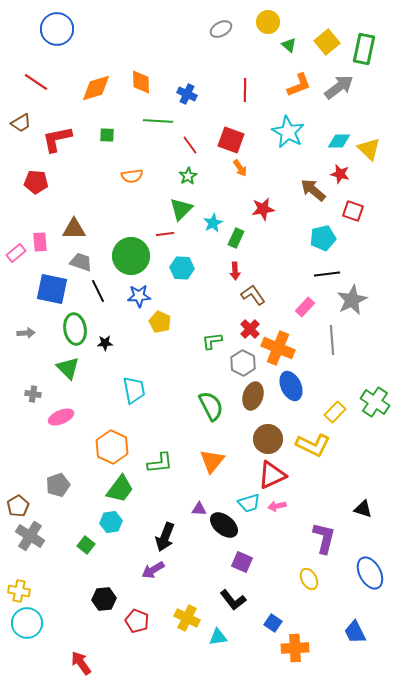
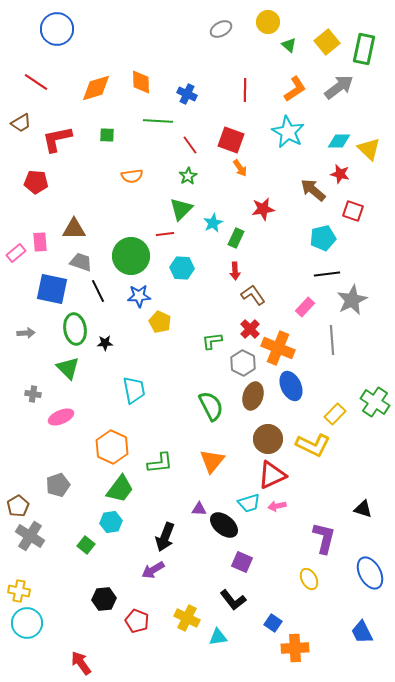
orange L-shape at (299, 85): moved 4 px left, 4 px down; rotated 12 degrees counterclockwise
yellow rectangle at (335, 412): moved 2 px down
blue trapezoid at (355, 632): moved 7 px right
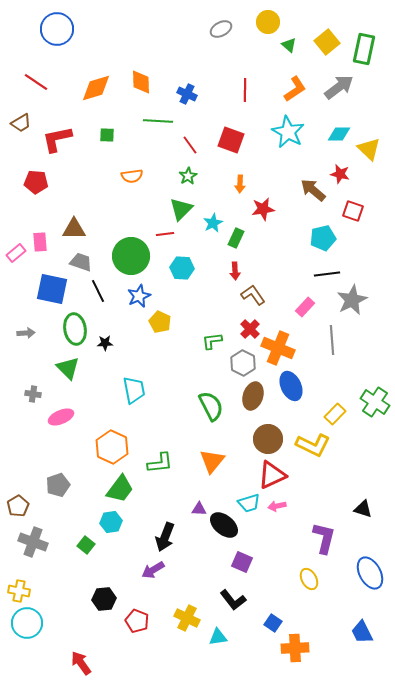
cyan diamond at (339, 141): moved 7 px up
orange arrow at (240, 168): moved 16 px down; rotated 36 degrees clockwise
blue star at (139, 296): rotated 20 degrees counterclockwise
gray cross at (30, 536): moved 3 px right, 6 px down; rotated 12 degrees counterclockwise
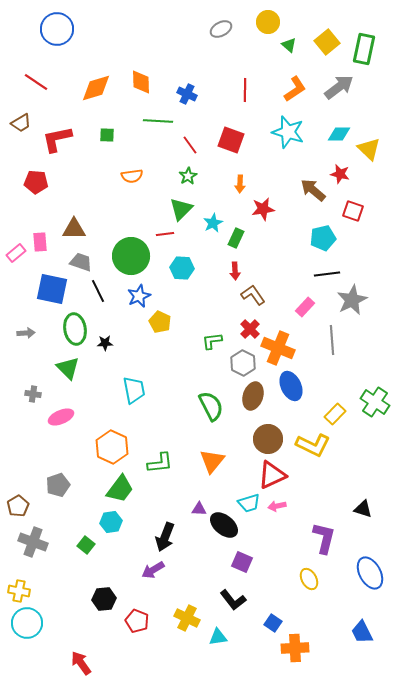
cyan star at (288, 132): rotated 12 degrees counterclockwise
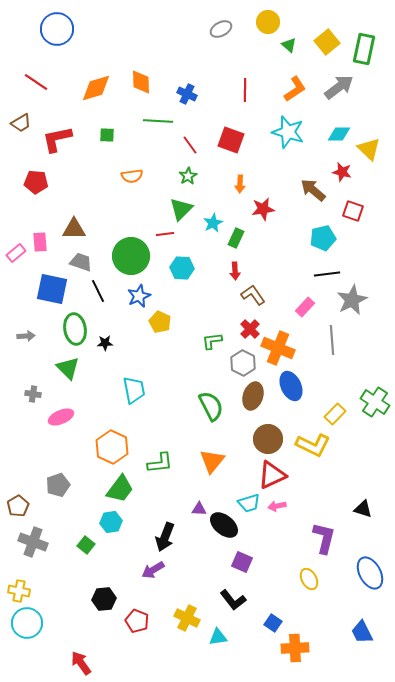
red star at (340, 174): moved 2 px right, 2 px up
gray arrow at (26, 333): moved 3 px down
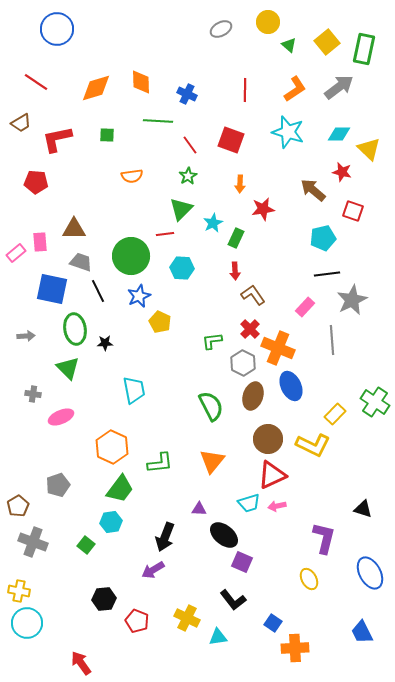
black ellipse at (224, 525): moved 10 px down
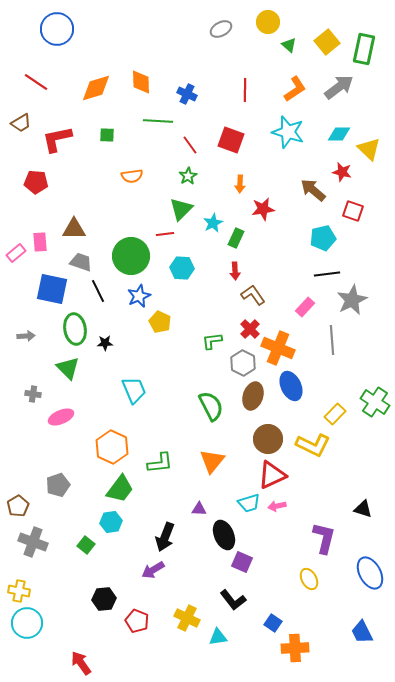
cyan trapezoid at (134, 390): rotated 12 degrees counterclockwise
black ellipse at (224, 535): rotated 28 degrees clockwise
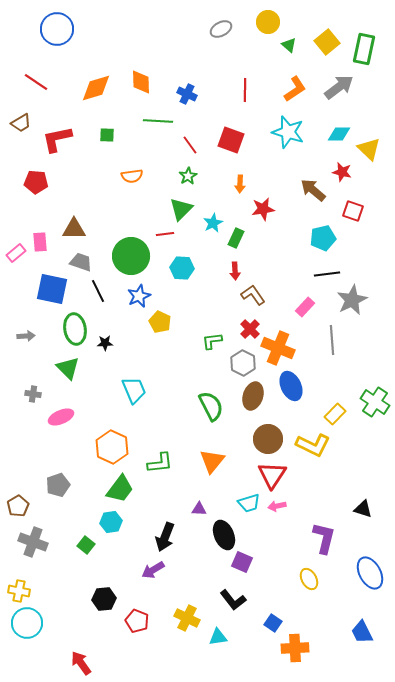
red triangle at (272, 475): rotated 32 degrees counterclockwise
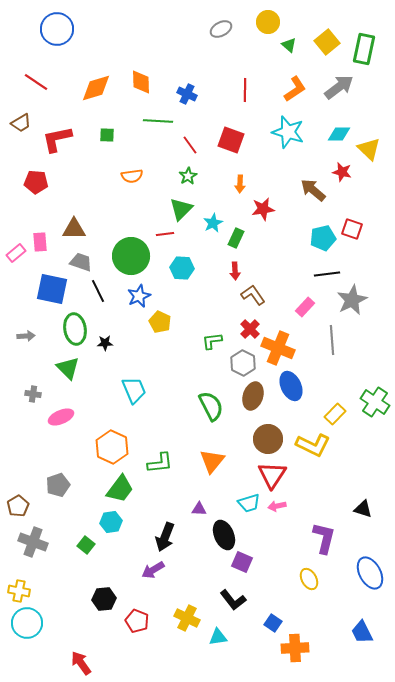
red square at (353, 211): moved 1 px left, 18 px down
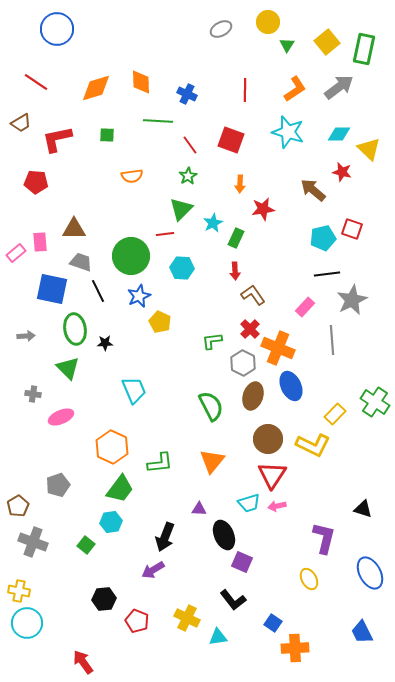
green triangle at (289, 45): moved 2 px left; rotated 21 degrees clockwise
red arrow at (81, 663): moved 2 px right, 1 px up
